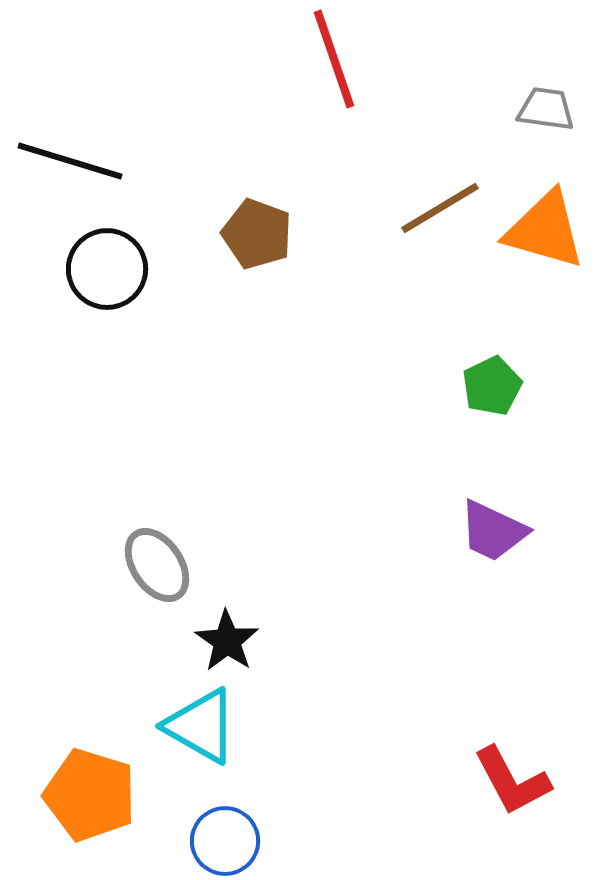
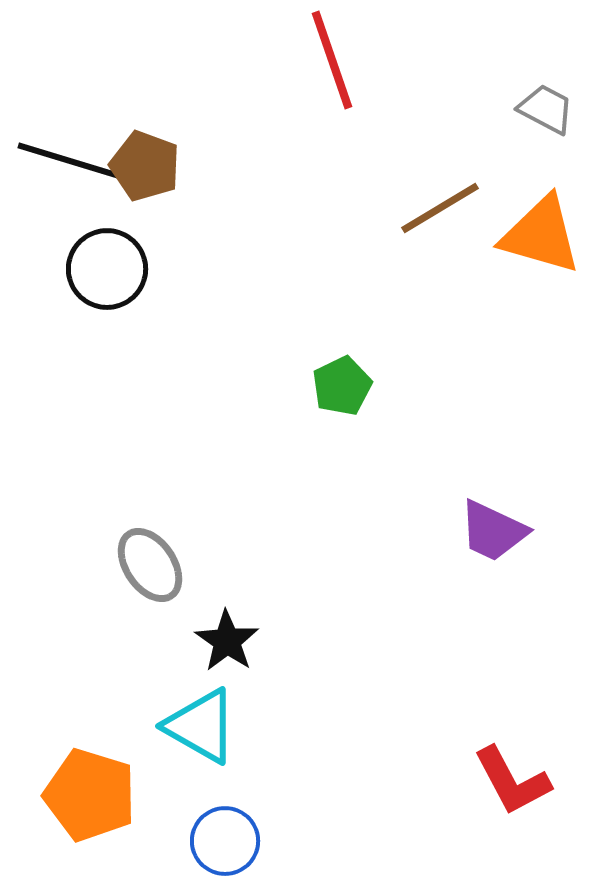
red line: moved 2 px left, 1 px down
gray trapezoid: rotated 20 degrees clockwise
orange triangle: moved 4 px left, 5 px down
brown pentagon: moved 112 px left, 68 px up
green pentagon: moved 150 px left
gray ellipse: moved 7 px left
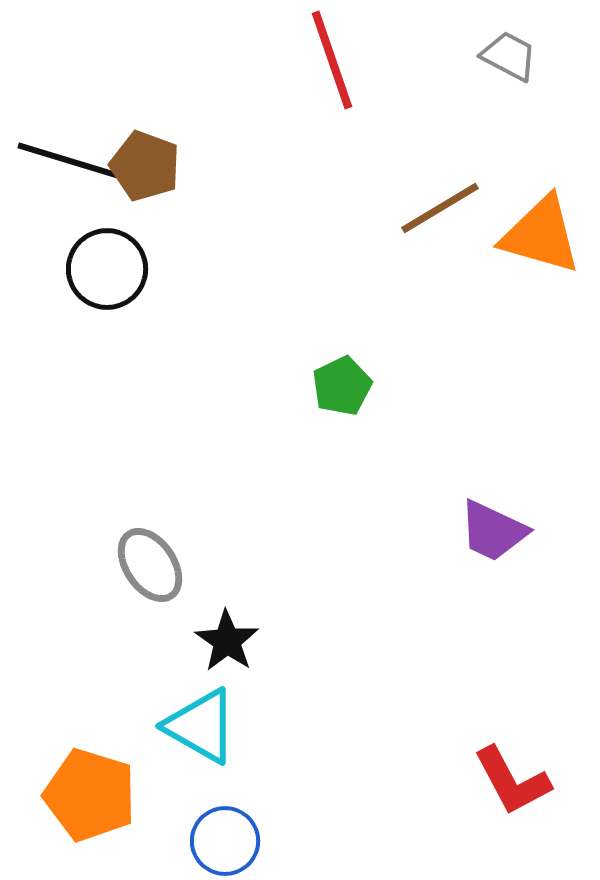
gray trapezoid: moved 37 px left, 53 px up
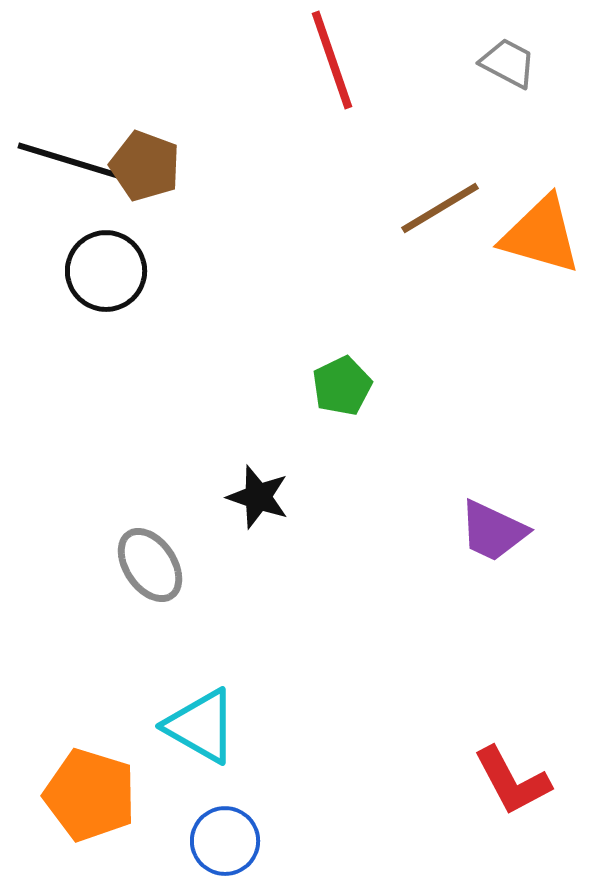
gray trapezoid: moved 1 px left, 7 px down
black circle: moved 1 px left, 2 px down
black star: moved 31 px right, 144 px up; rotated 16 degrees counterclockwise
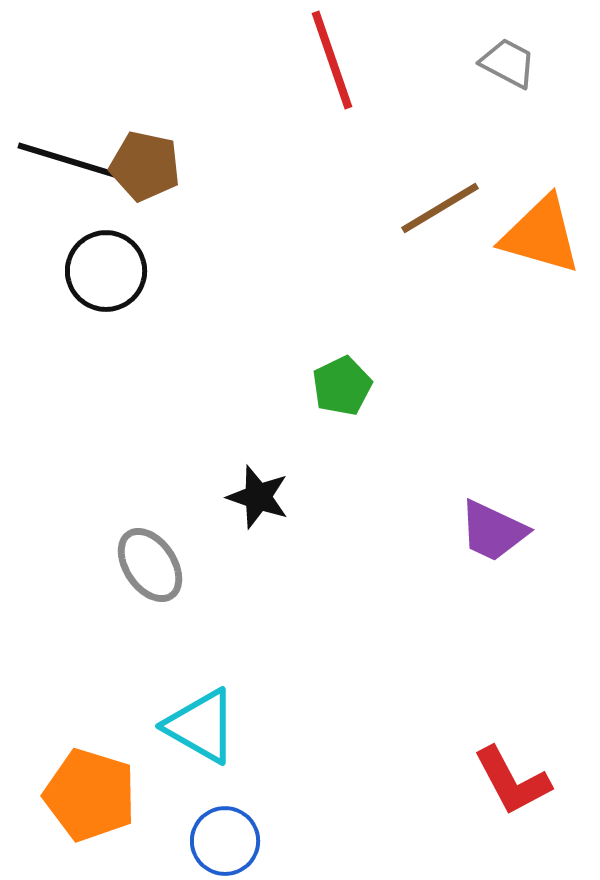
brown pentagon: rotated 8 degrees counterclockwise
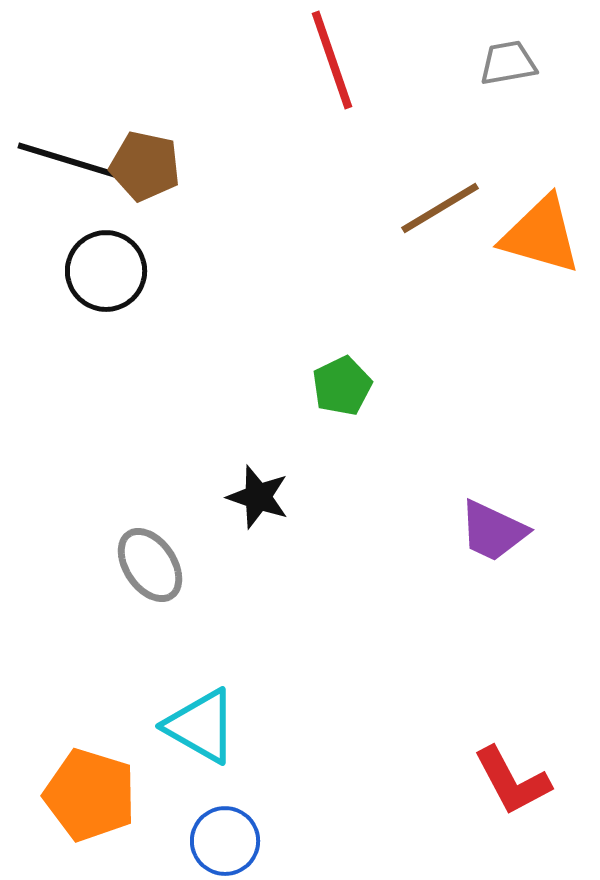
gray trapezoid: rotated 38 degrees counterclockwise
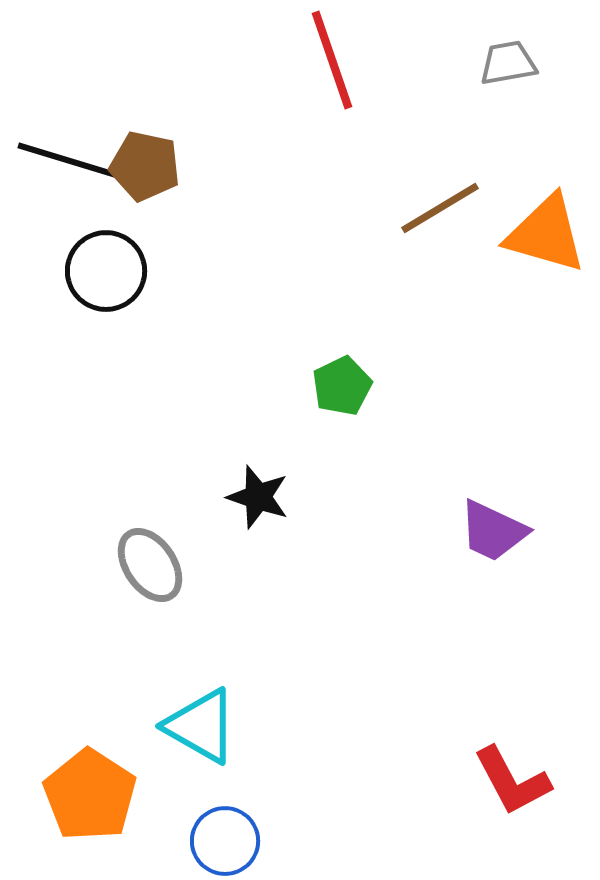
orange triangle: moved 5 px right, 1 px up
orange pentagon: rotated 16 degrees clockwise
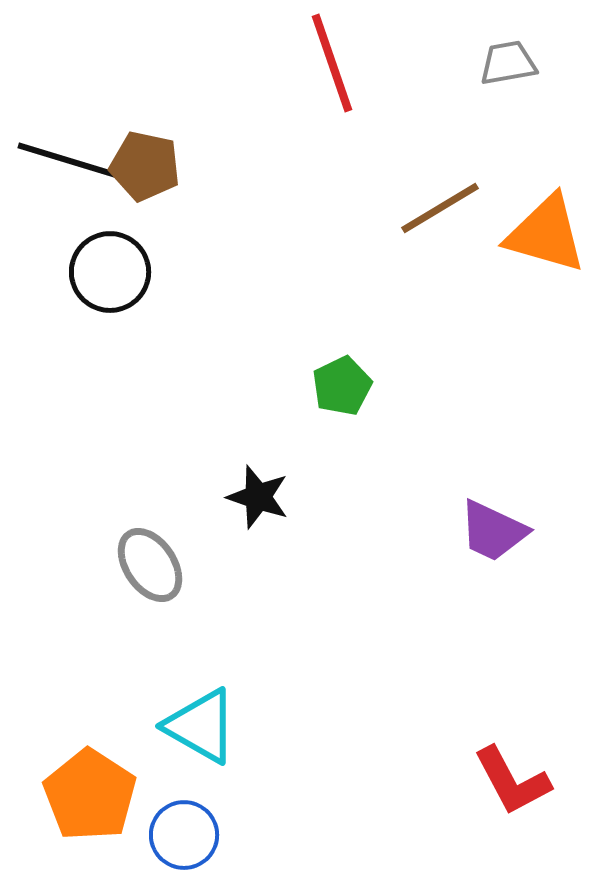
red line: moved 3 px down
black circle: moved 4 px right, 1 px down
blue circle: moved 41 px left, 6 px up
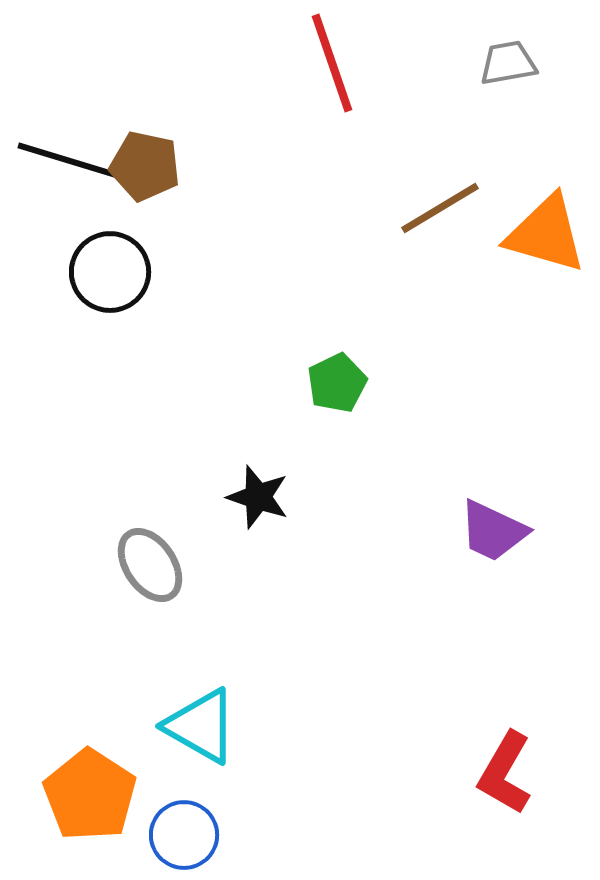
green pentagon: moved 5 px left, 3 px up
red L-shape: moved 7 px left, 8 px up; rotated 58 degrees clockwise
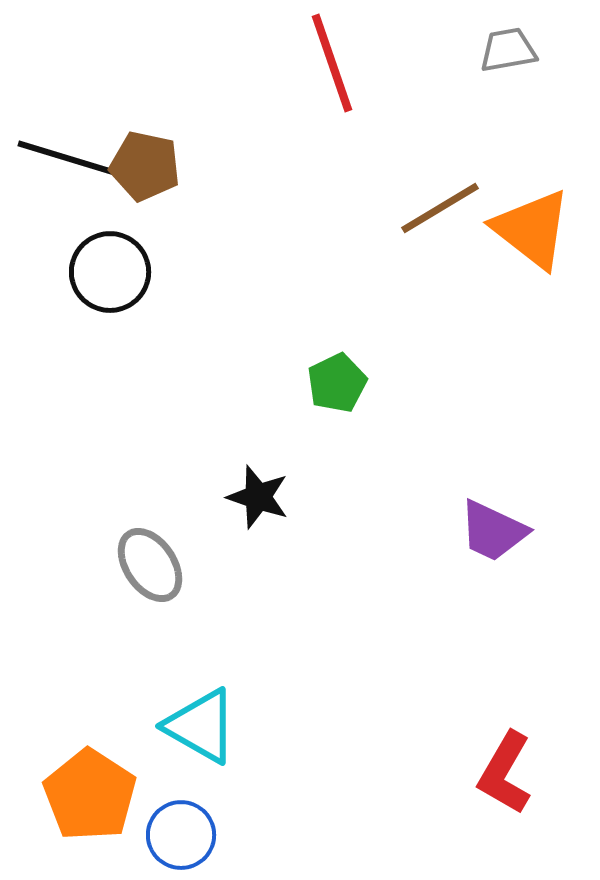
gray trapezoid: moved 13 px up
black line: moved 2 px up
orange triangle: moved 14 px left, 5 px up; rotated 22 degrees clockwise
blue circle: moved 3 px left
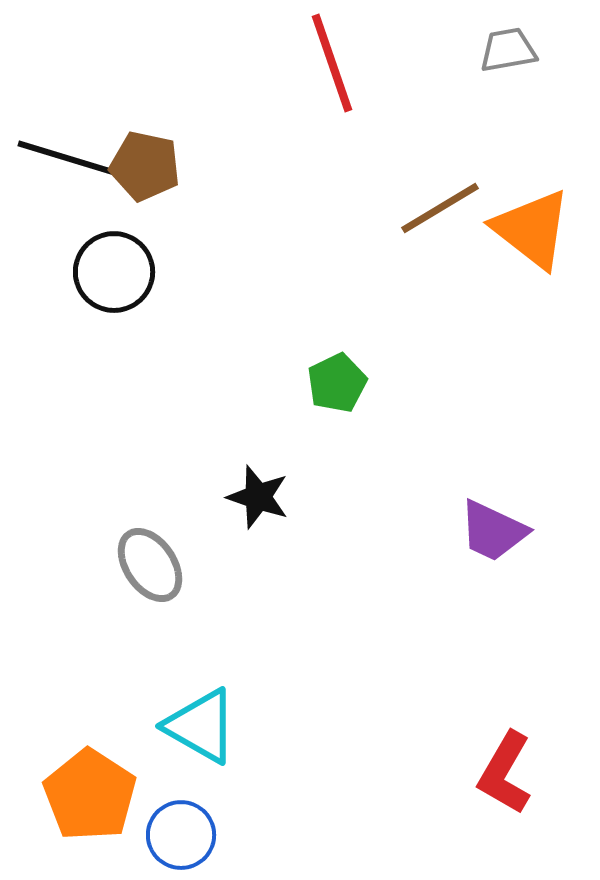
black circle: moved 4 px right
